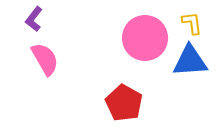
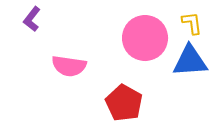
purple L-shape: moved 2 px left
pink semicircle: moved 24 px right, 7 px down; rotated 128 degrees clockwise
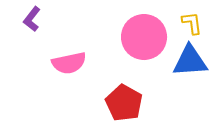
pink circle: moved 1 px left, 1 px up
pink semicircle: moved 3 px up; rotated 20 degrees counterclockwise
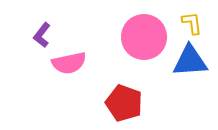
purple L-shape: moved 10 px right, 16 px down
red pentagon: rotated 9 degrees counterclockwise
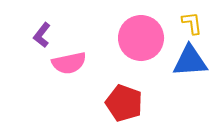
pink circle: moved 3 px left, 1 px down
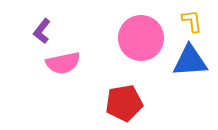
yellow L-shape: moved 2 px up
purple L-shape: moved 4 px up
pink semicircle: moved 6 px left
red pentagon: rotated 30 degrees counterclockwise
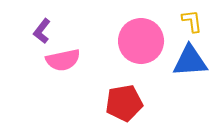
pink circle: moved 3 px down
pink semicircle: moved 3 px up
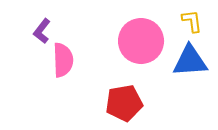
pink semicircle: rotated 80 degrees counterclockwise
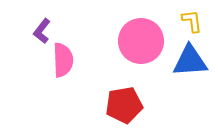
red pentagon: moved 2 px down
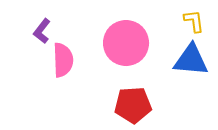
yellow L-shape: moved 2 px right
pink circle: moved 15 px left, 2 px down
blue triangle: moved 1 px right, 1 px up; rotated 9 degrees clockwise
red pentagon: moved 9 px right; rotated 6 degrees clockwise
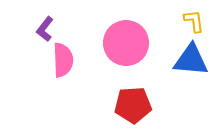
purple L-shape: moved 3 px right, 2 px up
